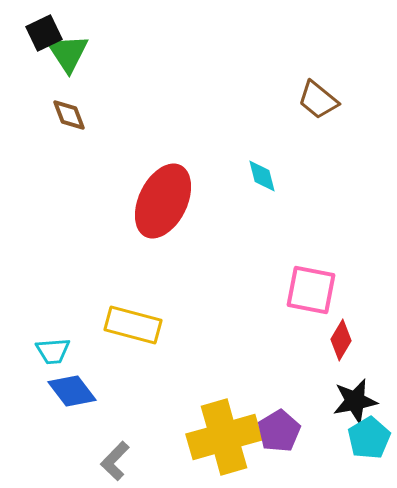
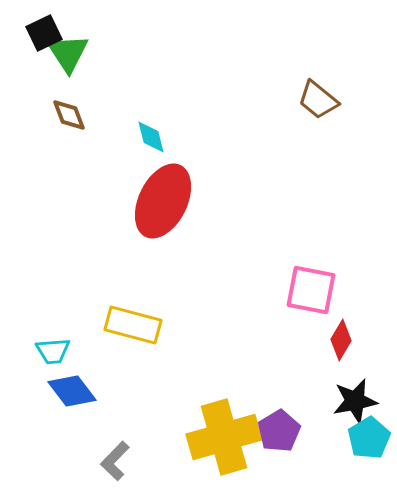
cyan diamond: moved 111 px left, 39 px up
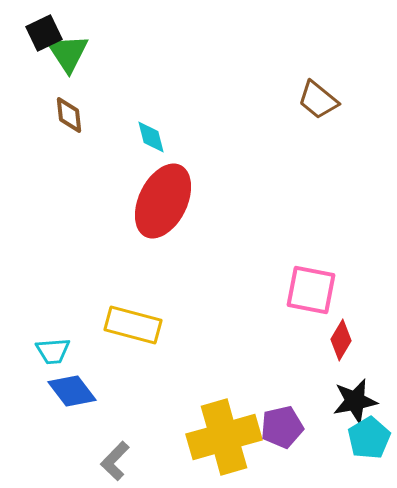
brown diamond: rotated 15 degrees clockwise
purple pentagon: moved 3 px right, 4 px up; rotated 18 degrees clockwise
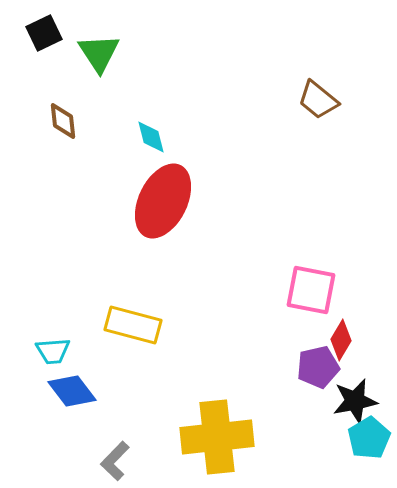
green triangle: moved 31 px right
brown diamond: moved 6 px left, 6 px down
purple pentagon: moved 36 px right, 60 px up
yellow cross: moved 7 px left; rotated 10 degrees clockwise
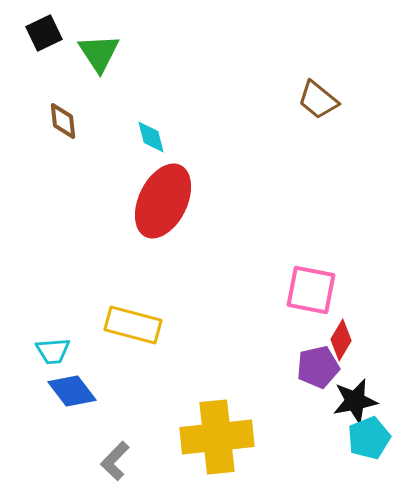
cyan pentagon: rotated 9 degrees clockwise
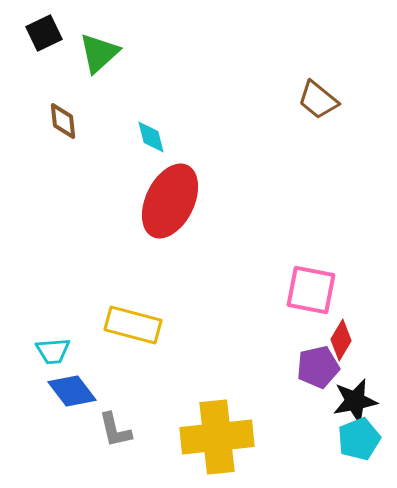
green triangle: rotated 21 degrees clockwise
red ellipse: moved 7 px right
cyan pentagon: moved 10 px left, 1 px down
gray L-shape: moved 31 px up; rotated 57 degrees counterclockwise
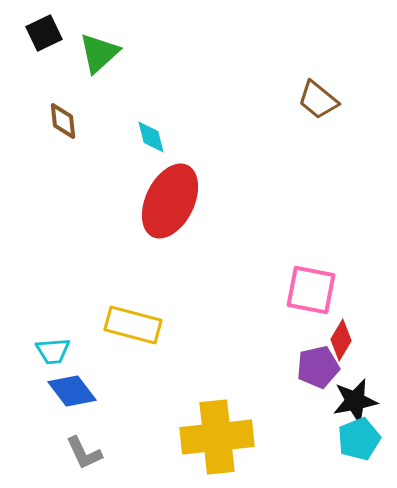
gray L-shape: moved 31 px left, 23 px down; rotated 12 degrees counterclockwise
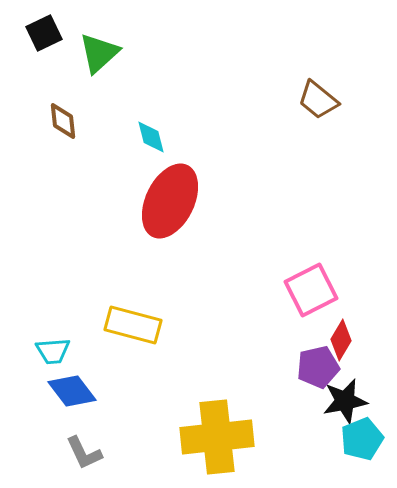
pink square: rotated 38 degrees counterclockwise
black star: moved 10 px left
cyan pentagon: moved 3 px right
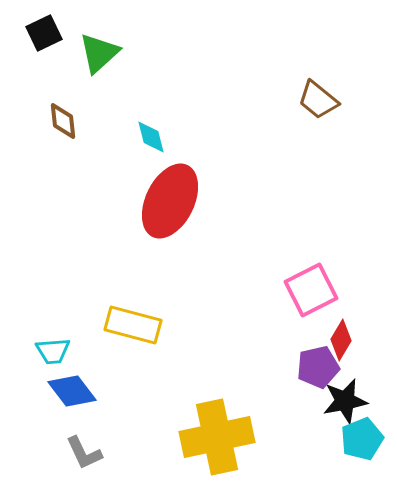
yellow cross: rotated 6 degrees counterclockwise
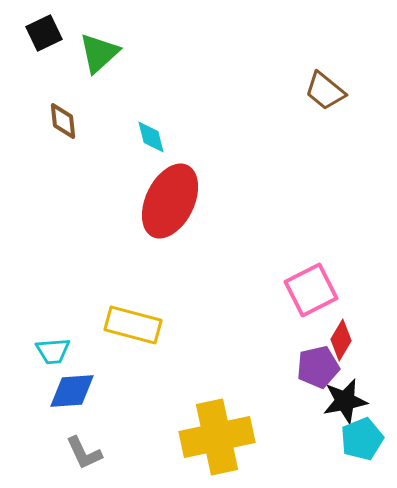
brown trapezoid: moved 7 px right, 9 px up
blue diamond: rotated 57 degrees counterclockwise
